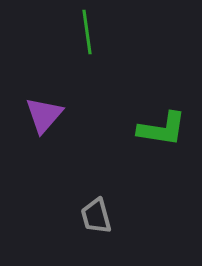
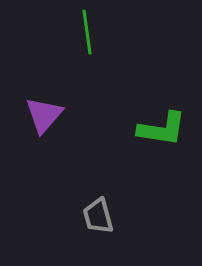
gray trapezoid: moved 2 px right
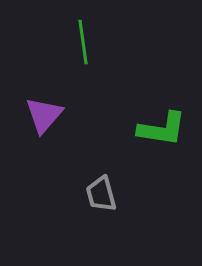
green line: moved 4 px left, 10 px down
gray trapezoid: moved 3 px right, 22 px up
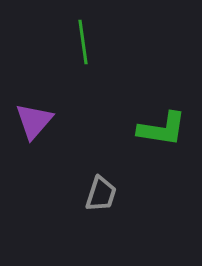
purple triangle: moved 10 px left, 6 px down
gray trapezoid: rotated 147 degrees counterclockwise
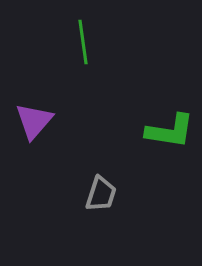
green L-shape: moved 8 px right, 2 px down
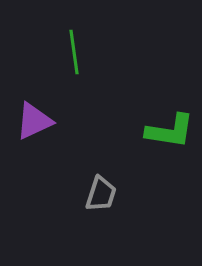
green line: moved 9 px left, 10 px down
purple triangle: rotated 24 degrees clockwise
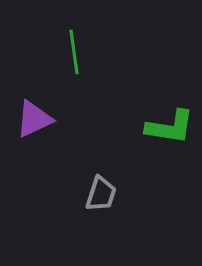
purple triangle: moved 2 px up
green L-shape: moved 4 px up
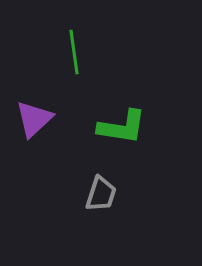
purple triangle: rotated 18 degrees counterclockwise
green L-shape: moved 48 px left
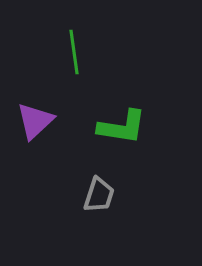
purple triangle: moved 1 px right, 2 px down
gray trapezoid: moved 2 px left, 1 px down
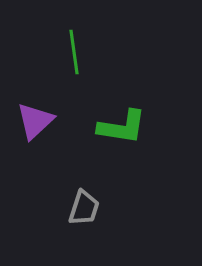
gray trapezoid: moved 15 px left, 13 px down
